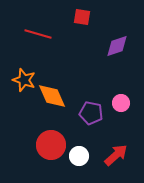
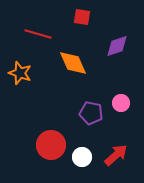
orange star: moved 4 px left, 7 px up
orange diamond: moved 21 px right, 33 px up
white circle: moved 3 px right, 1 px down
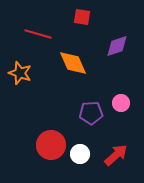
purple pentagon: rotated 15 degrees counterclockwise
white circle: moved 2 px left, 3 px up
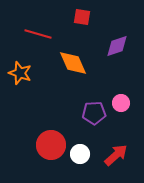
purple pentagon: moved 3 px right
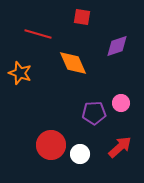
red arrow: moved 4 px right, 8 px up
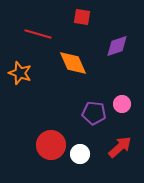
pink circle: moved 1 px right, 1 px down
purple pentagon: rotated 10 degrees clockwise
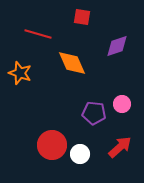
orange diamond: moved 1 px left
red circle: moved 1 px right
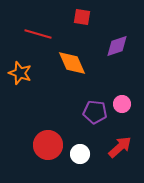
purple pentagon: moved 1 px right, 1 px up
red circle: moved 4 px left
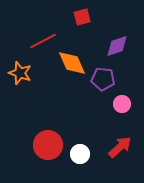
red square: rotated 24 degrees counterclockwise
red line: moved 5 px right, 7 px down; rotated 44 degrees counterclockwise
purple pentagon: moved 8 px right, 33 px up
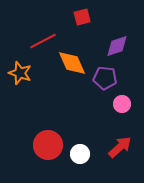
purple pentagon: moved 2 px right, 1 px up
